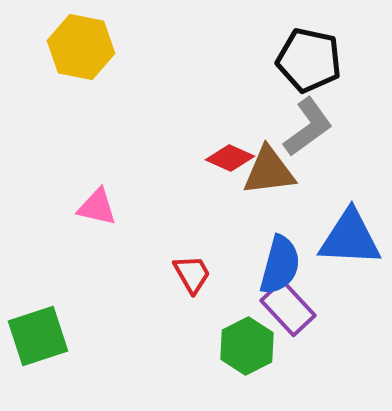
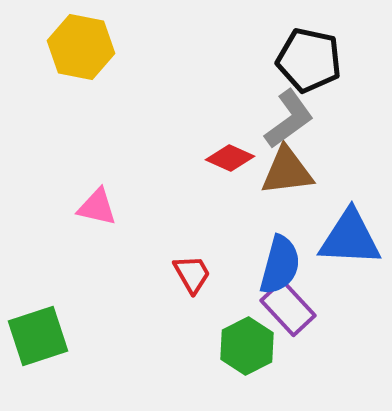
gray L-shape: moved 19 px left, 8 px up
brown triangle: moved 18 px right
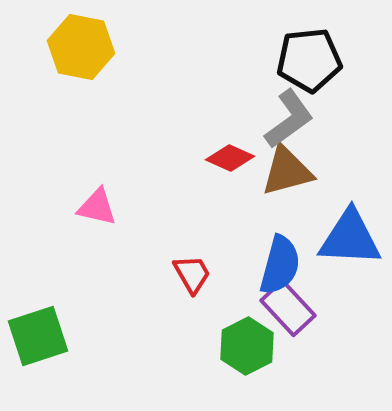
black pentagon: rotated 18 degrees counterclockwise
brown triangle: rotated 8 degrees counterclockwise
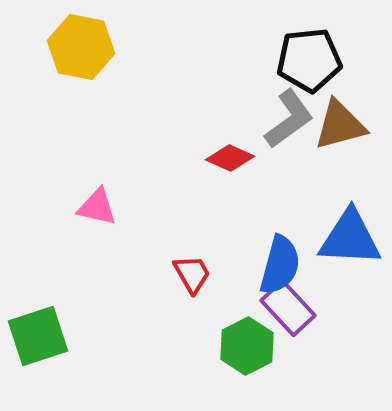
brown triangle: moved 53 px right, 46 px up
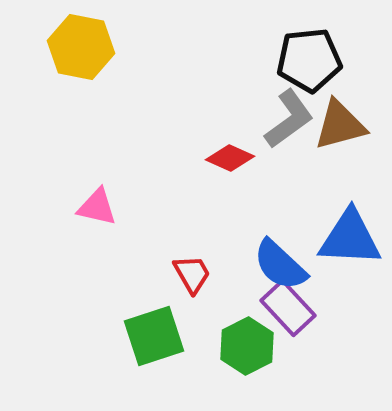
blue semicircle: rotated 118 degrees clockwise
green square: moved 116 px right
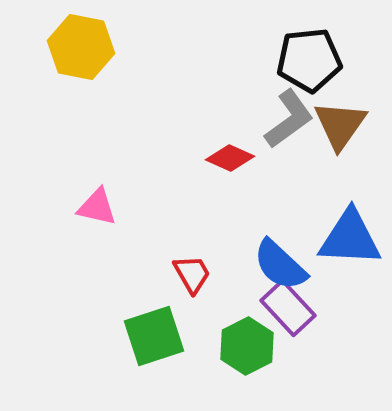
brown triangle: rotated 40 degrees counterclockwise
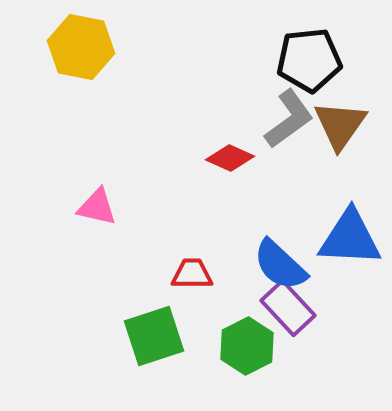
red trapezoid: rotated 60 degrees counterclockwise
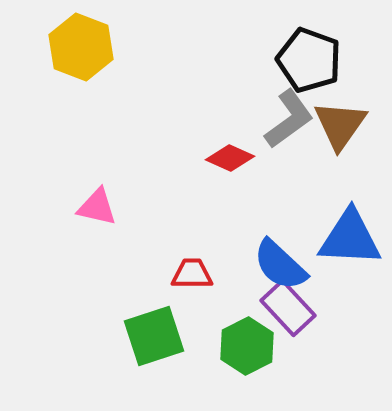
yellow hexagon: rotated 10 degrees clockwise
black pentagon: rotated 26 degrees clockwise
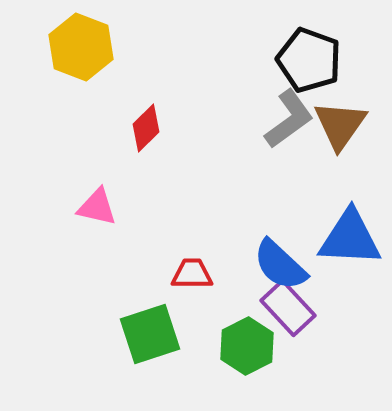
red diamond: moved 84 px left, 30 px up; rotated 69 degrees counterclockwise
green square: moved 4 px left, 2 px up
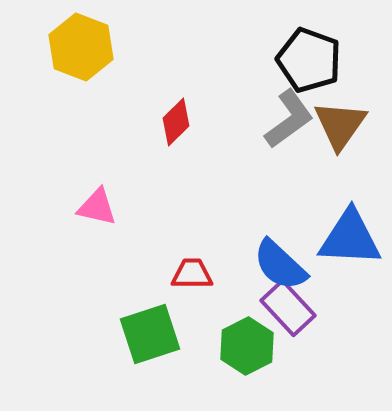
red diamond: moved 30 px right, 6 px up
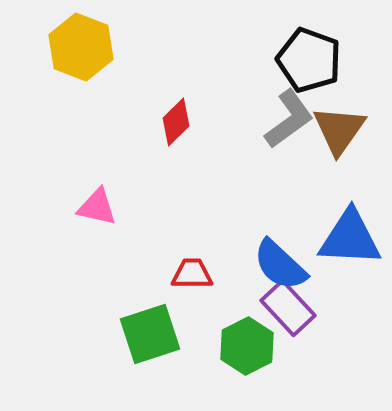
brown triangle: moved 1 px left, 5 px down
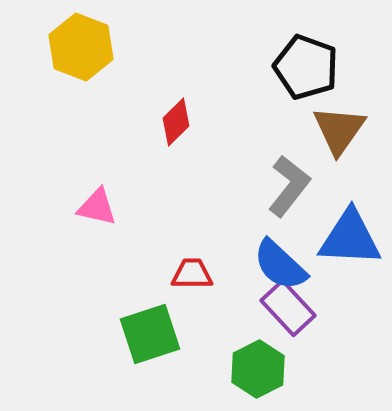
black pentagon: moved 3 px left, 7 px down
gray L-shape: moved 67 px down; rotated 16 degrees counterclockwise
green hexagon: moved 11 px right, 23 px down
